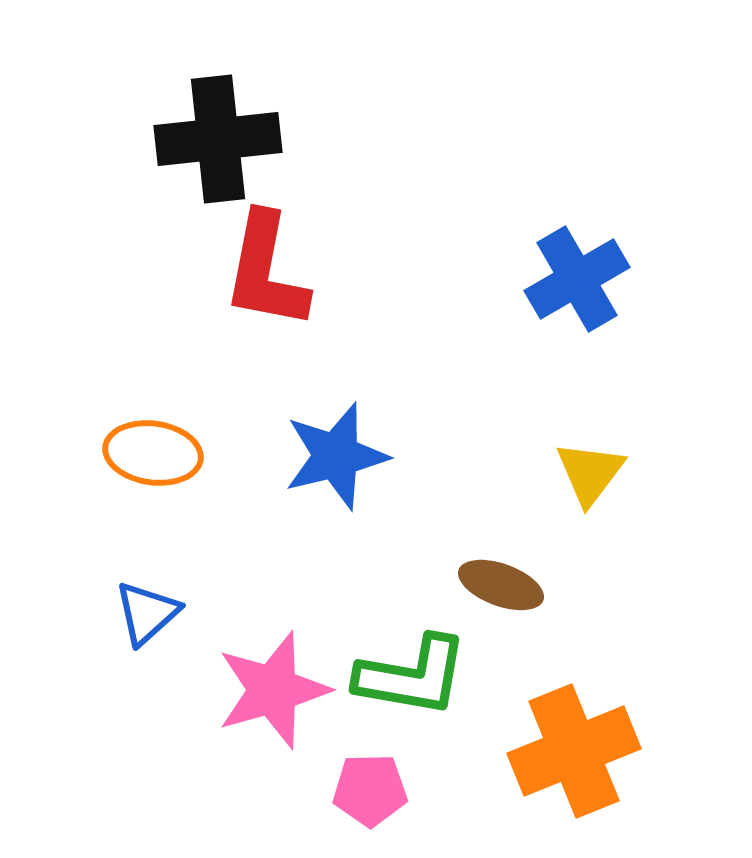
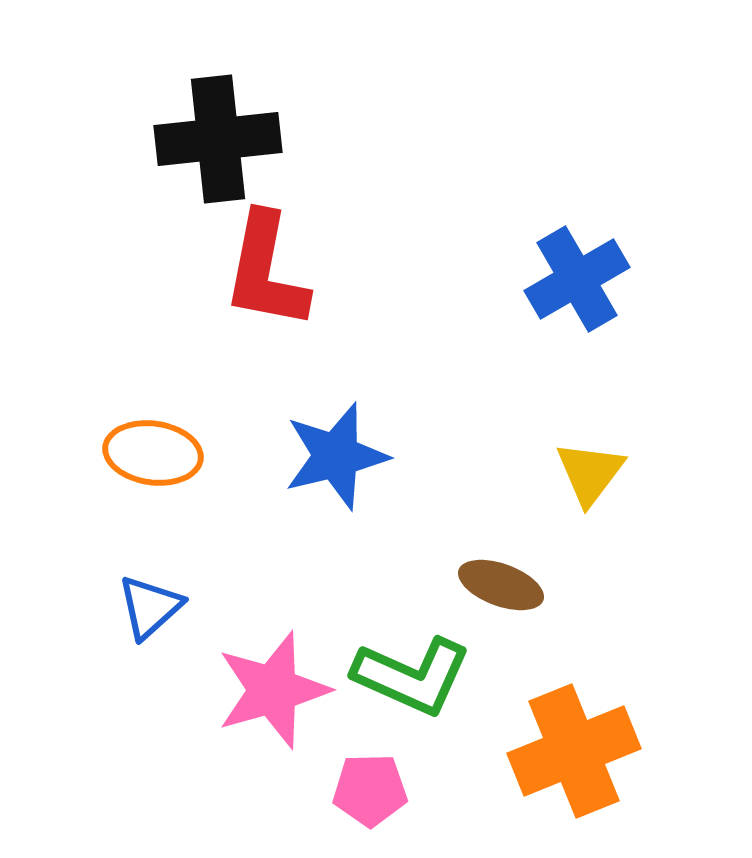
blue triangle: moved 3 px right, 6 px up
green L-shape: rotated 14 degrees clockwise
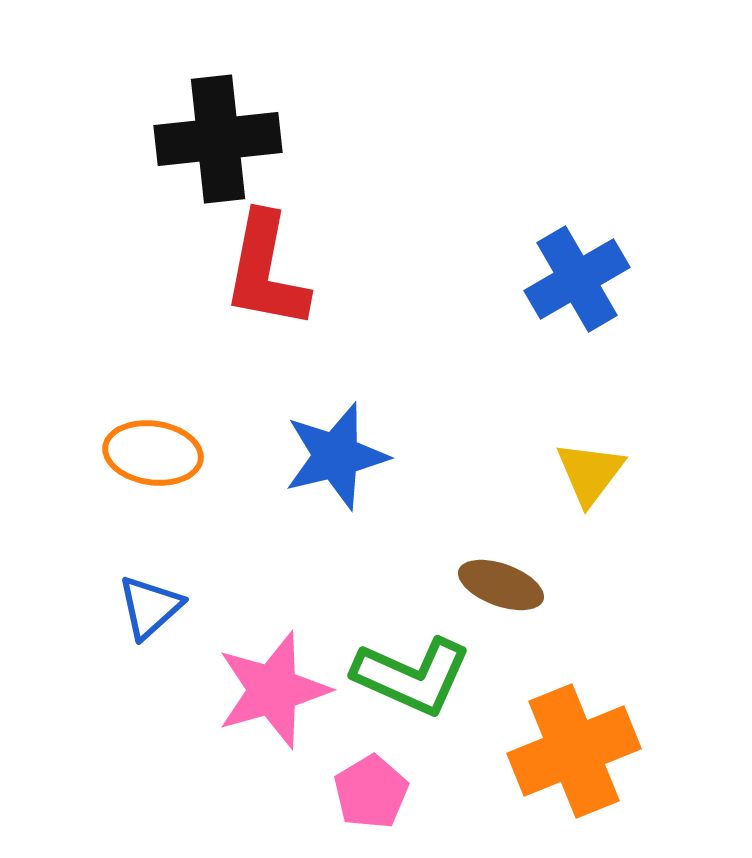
pink pentagon: moved 1 px right, 2 px down; rotated 30 degrees counterclockwise
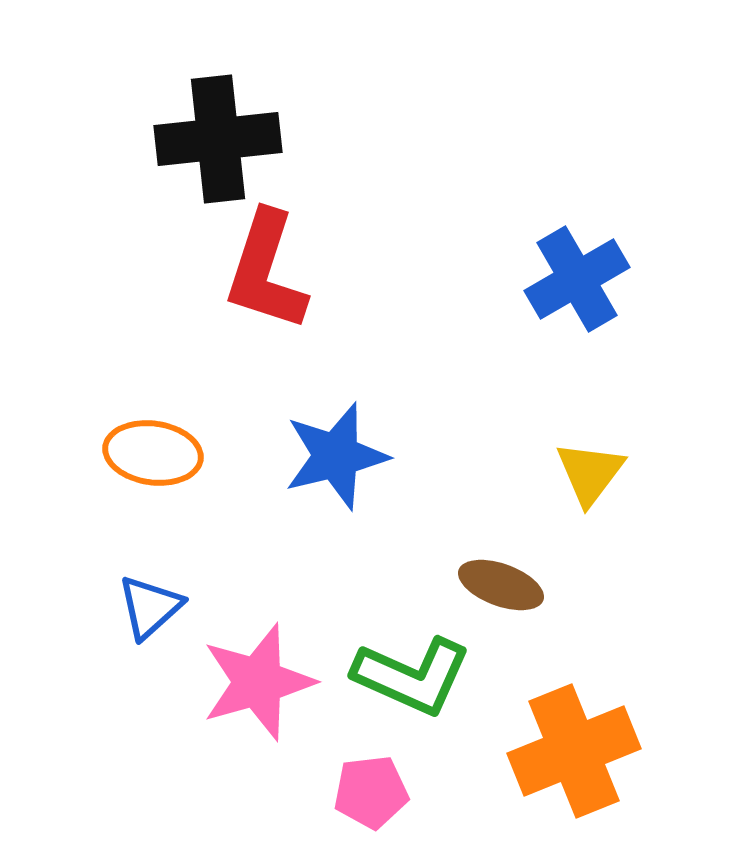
red L-shape: rotated 7 degrees clockwise
pink star: moved 15 px left, 8 px up
pink pentagon: rotated 24 degrees clockwise
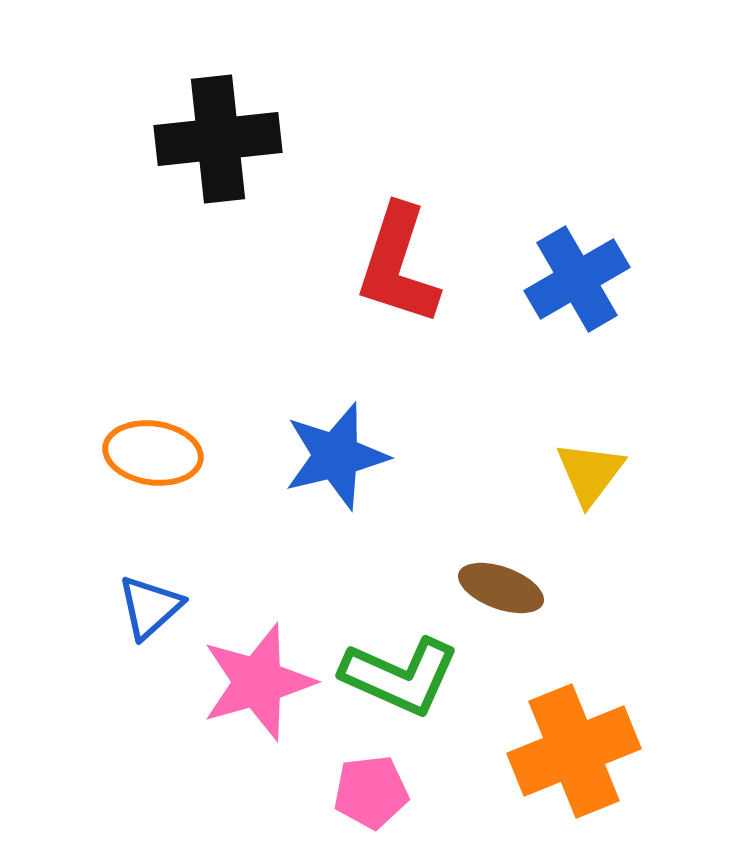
red L-shape: moved 132 px right, 6 px up
brown ellipse: moved 3 px down
green L-shape: moved 12 px left
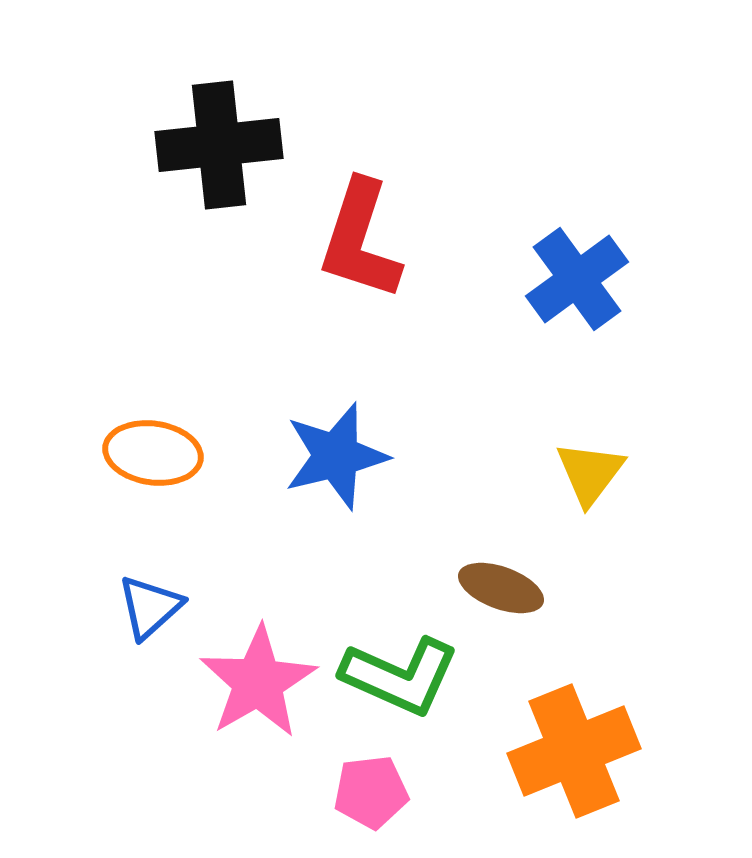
black cross: moved 1 px right, 6 px down
red L-shape: moved 38 px left, 25 px up
blue cross: rotated 6 degrees counterclockwise
pink star: rotated 14 degrees counterclockwise
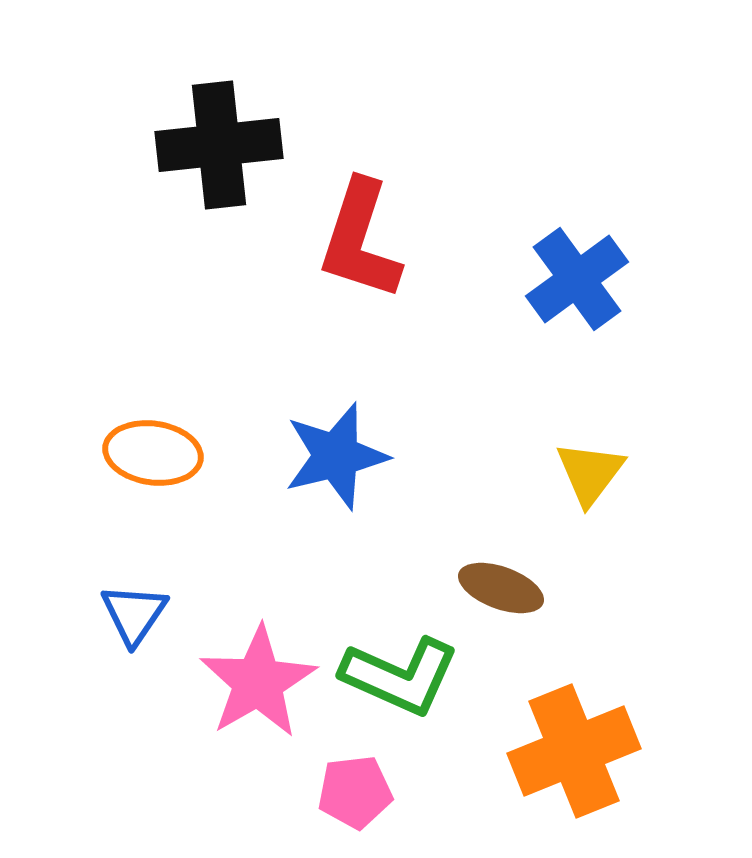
blue triangle: moved 16 px left, 7 px down; rotated 14 degrees counterclockwise
pink pentagon: moved 16 px left
